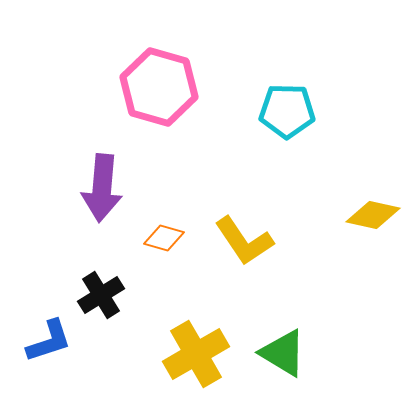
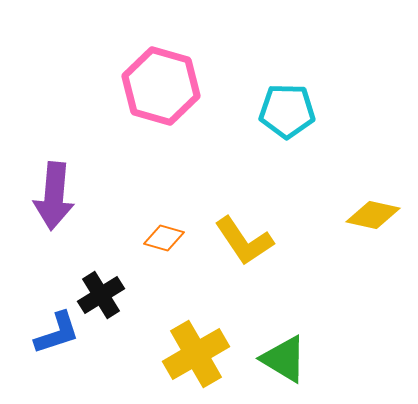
pink hexagon: moved 2 px right, 1 px up
purple arrow: moved 48 px left, 8 px down
blue L-shape: moved 8 px right, 8 px up
green triangle: moved 1 px right, 6 px down
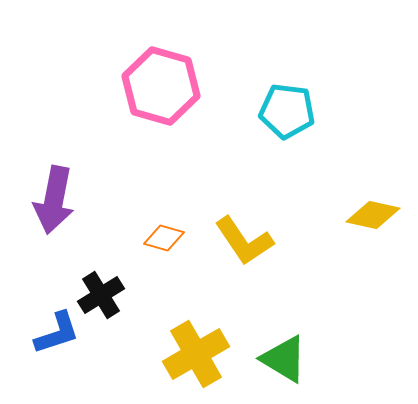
cyan pentagon: rotated 6 degrees clockwise
purple arrow: moved 4 px down; rotated 6 degrees clockwise
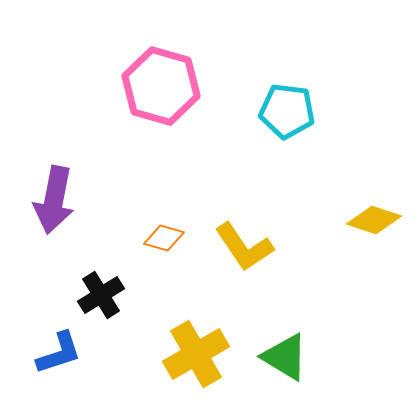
yellow diamond: moved 1 px right, 5 px down; rotated 6 degrees clockwise
yellow L-shape: moved 6 px down
blue L-shape: moved 2 px right, 20 px down
green triangle: moved 1 px right, 2 px up
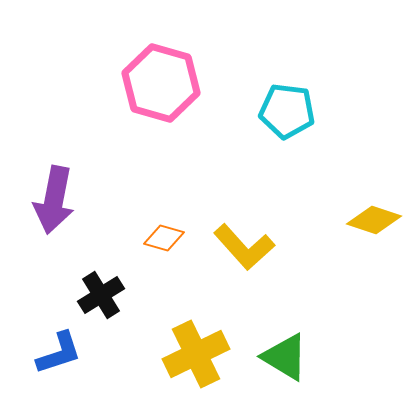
pink hexagon: moved 3 px up
yellow L-shape: rotated 8 degrees counterclockwise
yellow cross: rotated 4 degrees clockwise
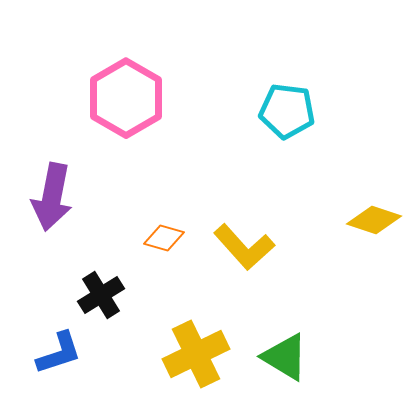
pink hexagon: moved 35 px left, 15 px down; rotated 14 degrees clockwise
purple arrow: moved 2 px left, 3 px up
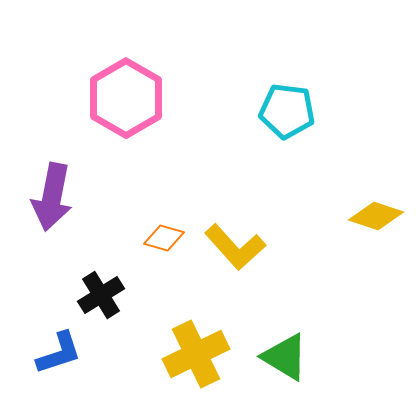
yellow diamond: moved 2 px right, 4 px up
yellow L-shape: moved 9 px left
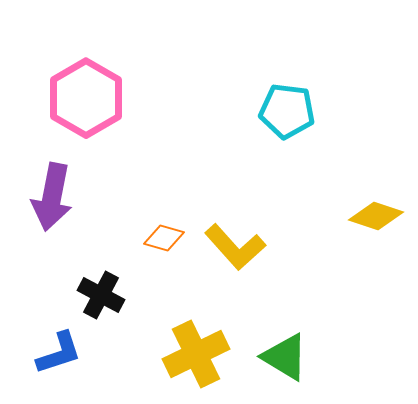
pink hexagon: moved 40 px left
black cross: rotated 30 degrees counterclockwise
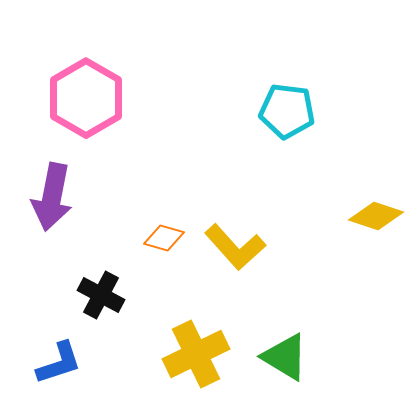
blue L-shape: moved 10 px down
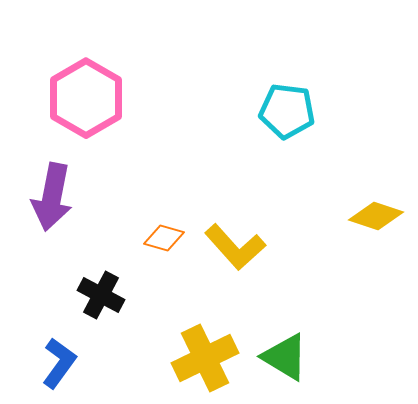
yellow cross: moved 9 px right, 4 px down
blue L-shape: rotated 36 degrees counterclockwise
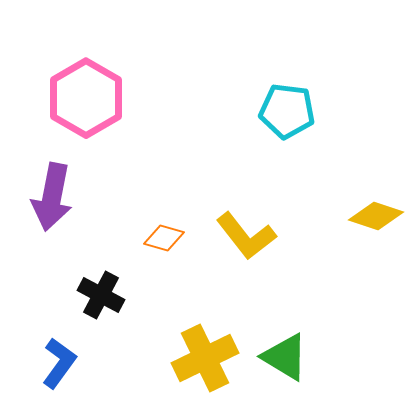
yellow L-shape: moved 11 px right, 11 px up; rotated 4 degrees clockwise
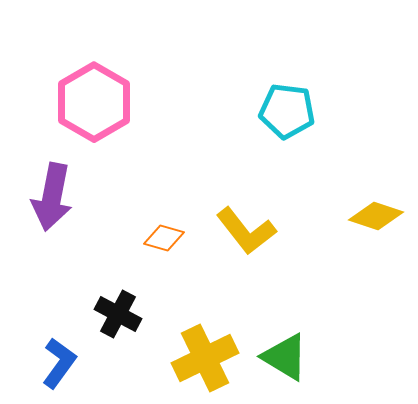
pink hexagon: moved 8 px right, 4 px down
yellow L-shape: moved 5 px up
black cross: moved 17 px right, 19 px down
